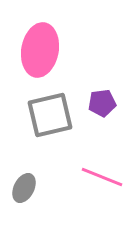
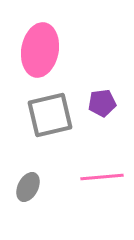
pink line: rotated 27 degrees counterclockwise
gray ellipse: moved 4 px right, 1 px up
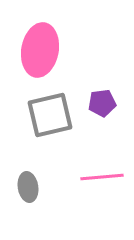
gray ellipse: rotated 36 degrees counterclockwise
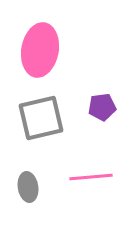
purple pentagon: moved 4 px down
gray square: moved 9 px left, 3 px down
pink line: moved 11 px left
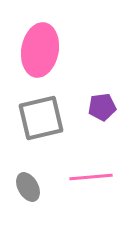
gray ellipse: rotated 20 degrees counterclockwise
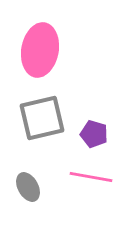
purple pentagon: moved 8 px left, 27 px down; rotated 24 degrees clockwise
gray square: moved 1 px right
pink line: rotated 15 degrees clockwise
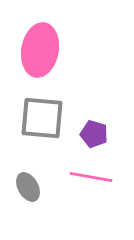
gray square: rotated 18 degrees clockwise
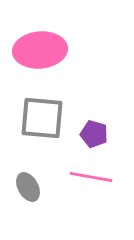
pink ellipse: rotated 75 degrees clockwise
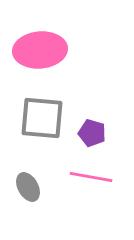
purple pentagon: moved 2 px left, 1 px up
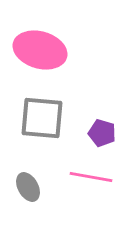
pink ellipse: rotated 21 degrees clockwise
purple pentagon: moved 10 px right
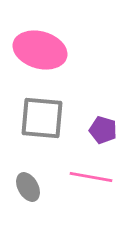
purple pentagon: moved 1 px right, 3 px up
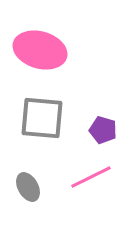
pink line: rotated 36 degrees counterclockwise
